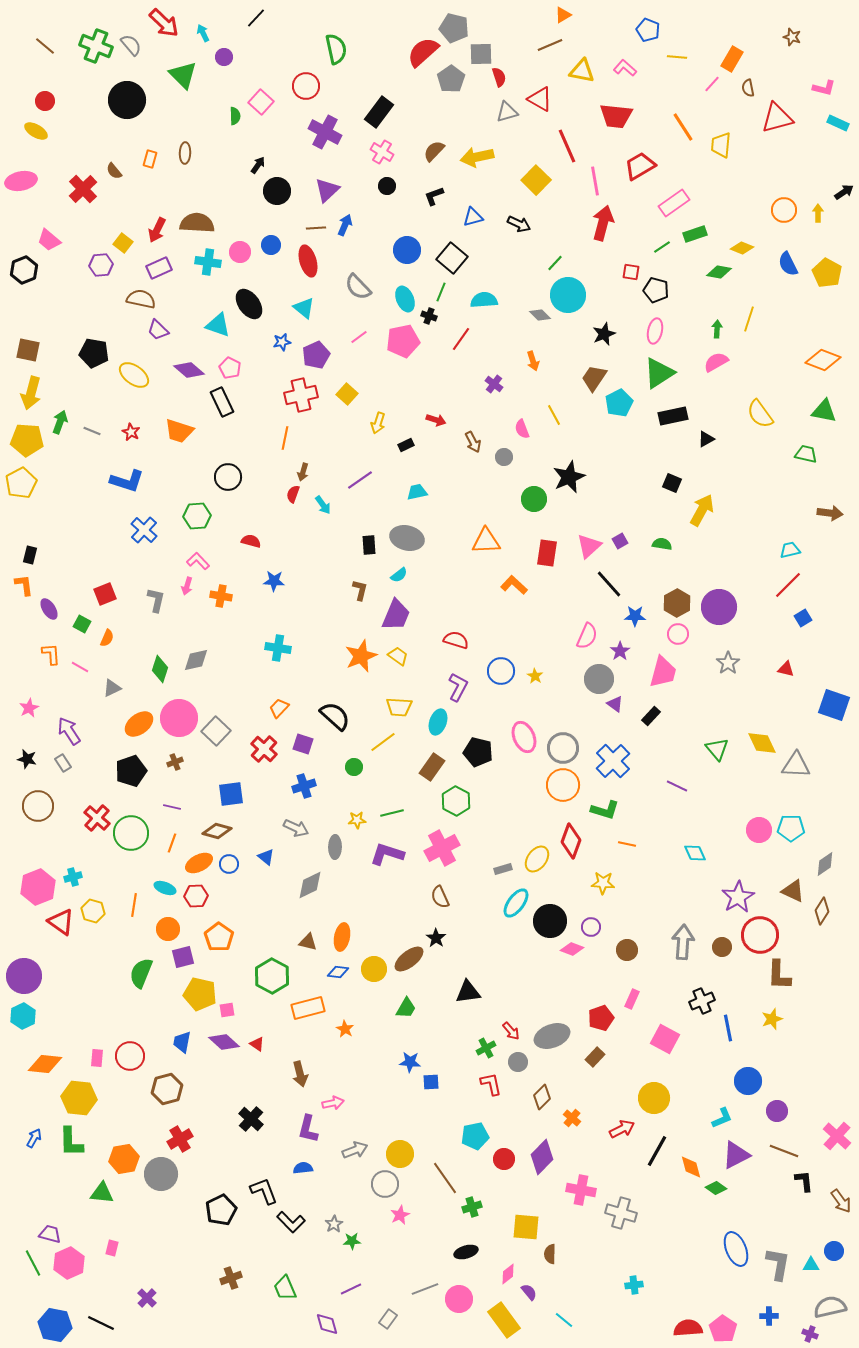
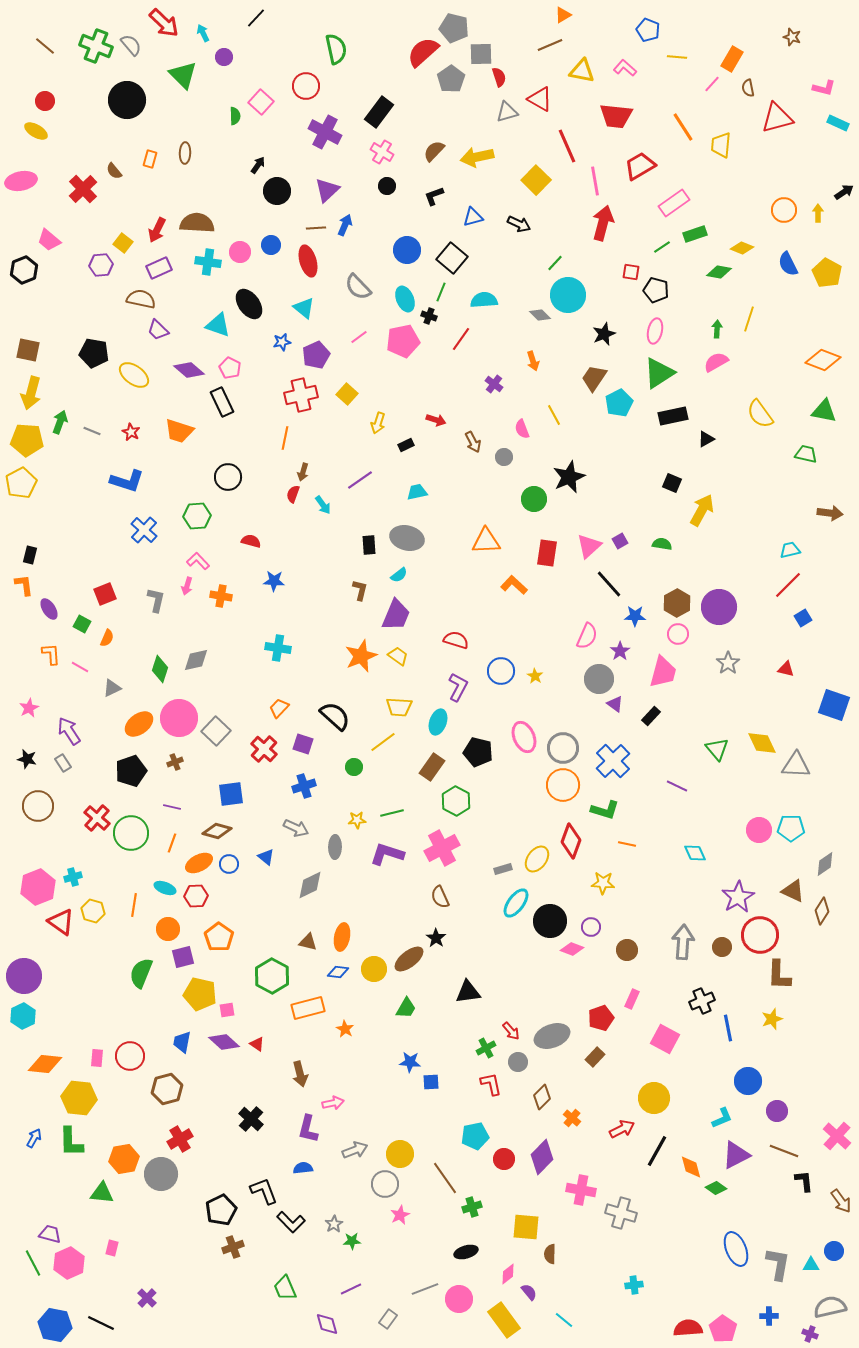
brown cross at (231, 1278): moved 2 px right, 31 px up
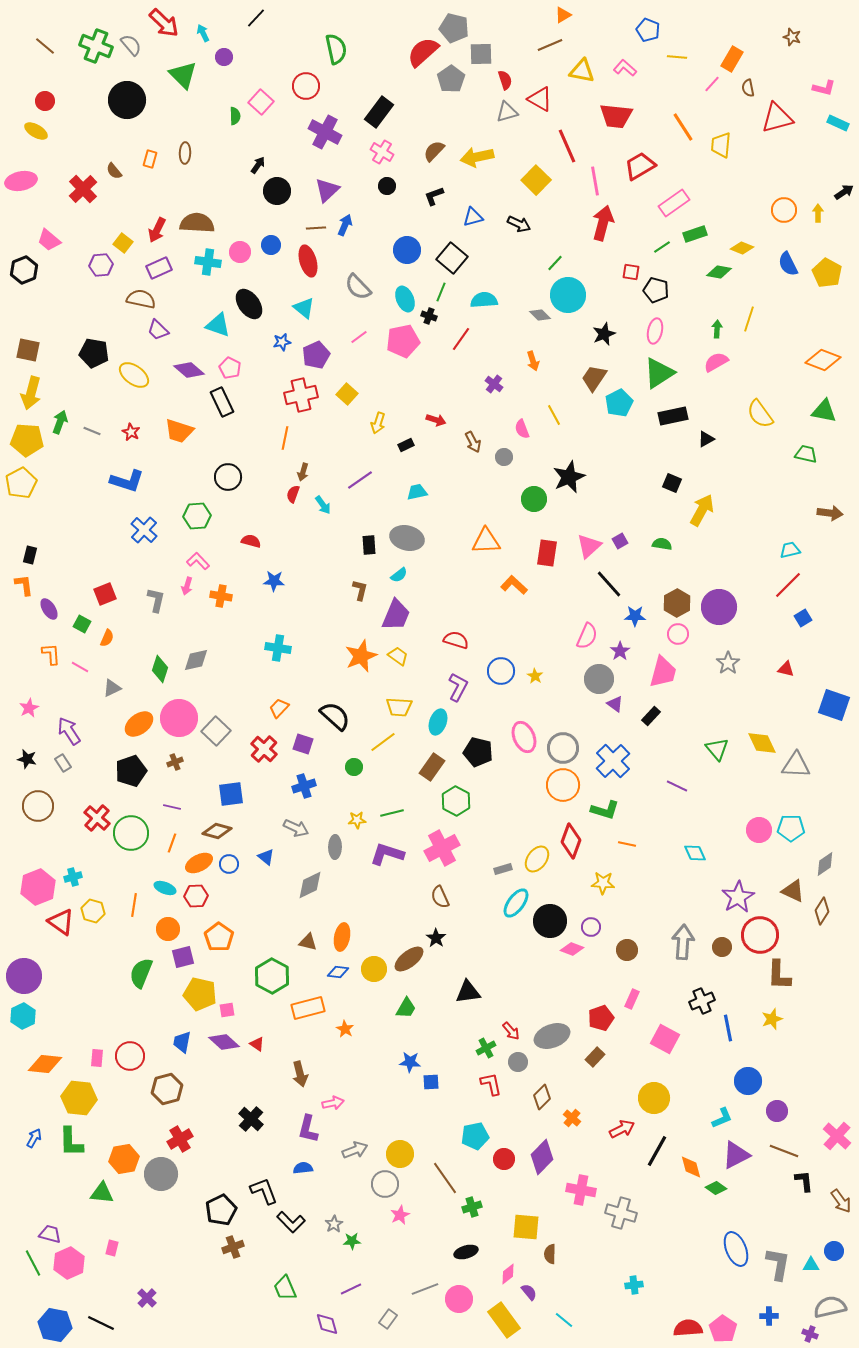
red semicircle at (499, 77): moved 6 px right, 3 px down
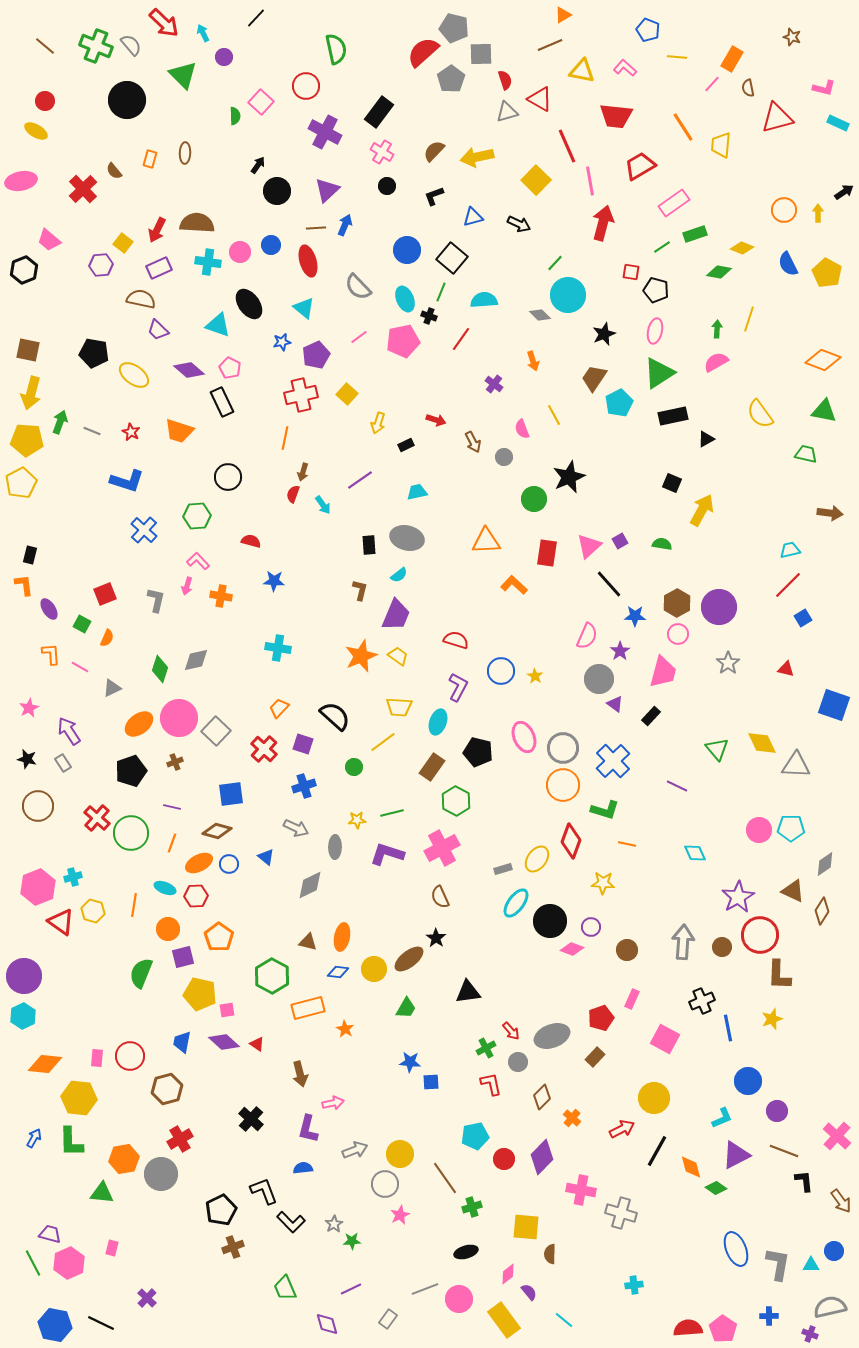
pink line at (595, 181): moved 5 px left
